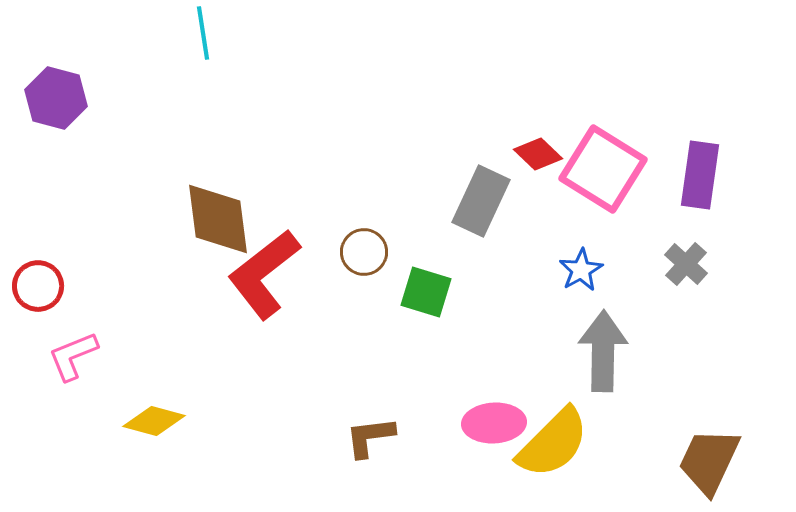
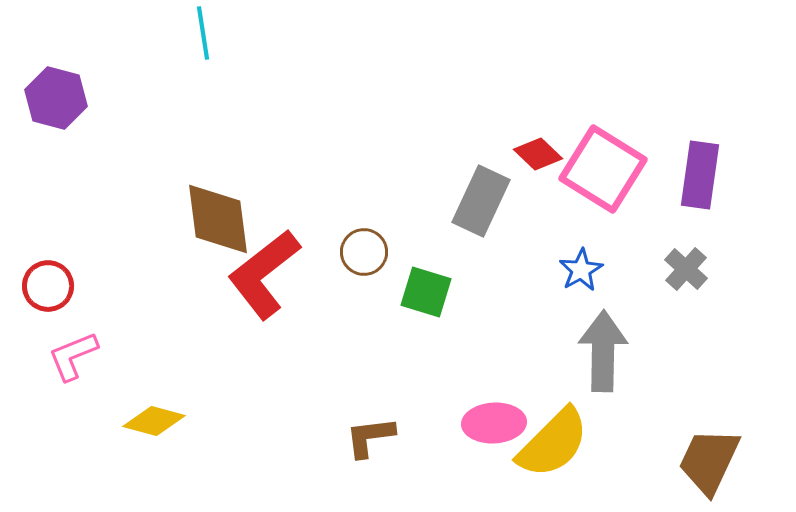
gray cross: moved 5 px down
red circle: moved 10 px right
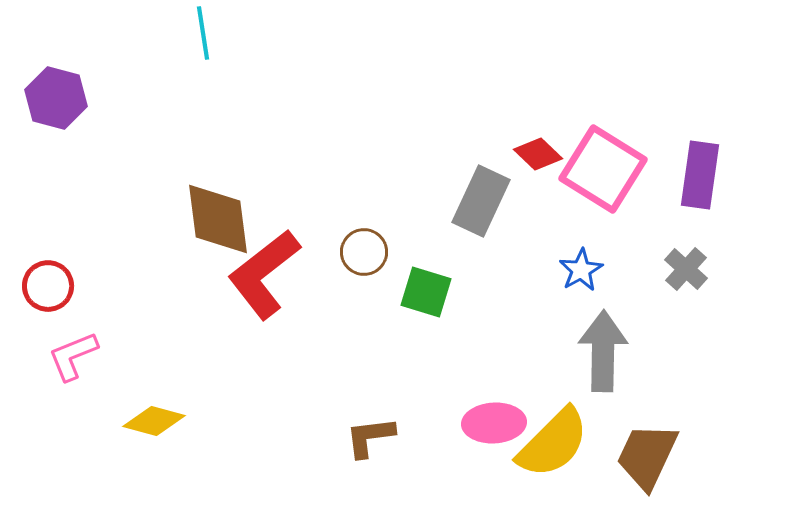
brown trapezoid: moved 62 px left, 5 px up
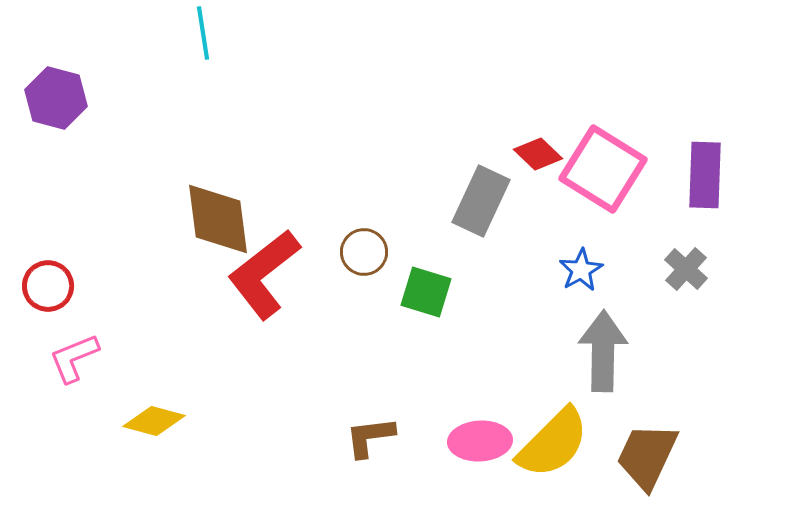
purple rectangle: moved 5 px right; rotated 6 degrees counterclockwise
pink L-shape: moved 1 px right, 2 px down
pink ellipse: moved 14 px left, 18 px down
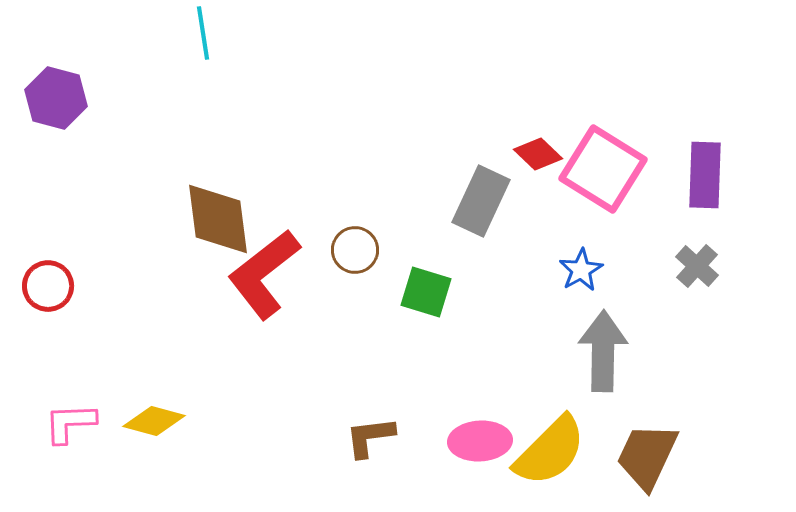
brown circle: moved 9 px left, 2 px up
gray cross: moved 11 px right, 3 px up
pink L-shape: moved 4 px left, 65 px down; rotated 20 degrees clockwise
yellow semicircle: moved 3 px left, 8 px down
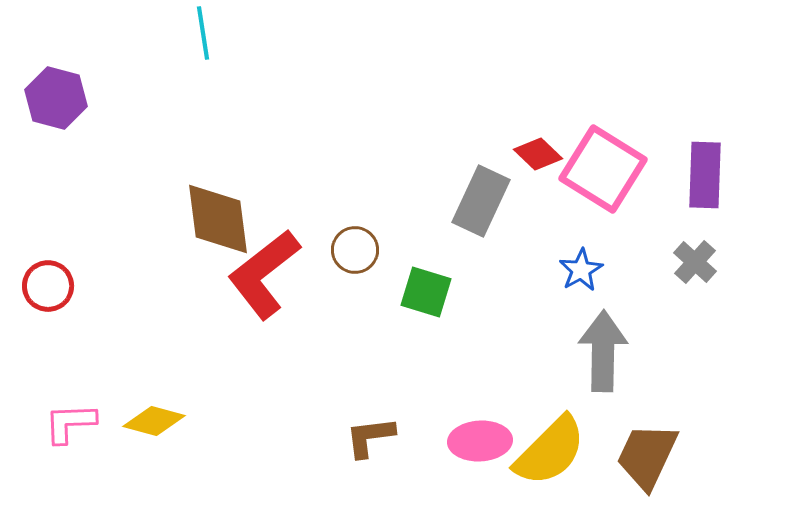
gray cross: moved 2 px left, 4 px up
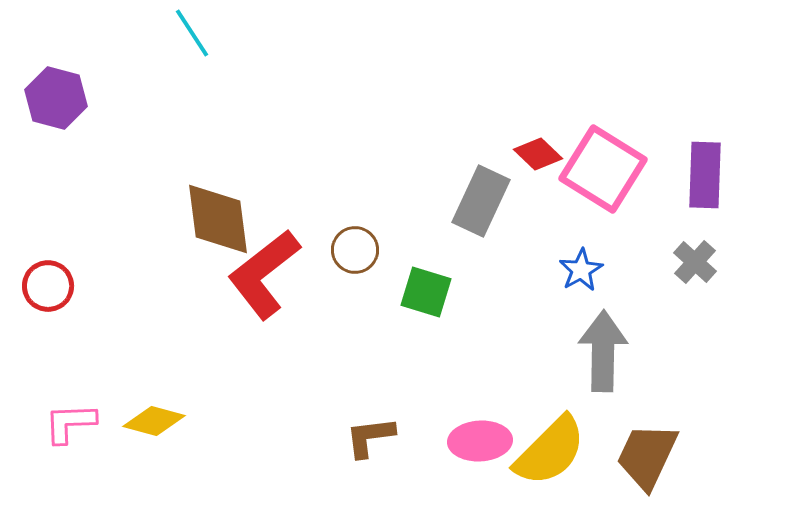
cyan line: moved 11 px left; rotated 24 degrees counterclockwise
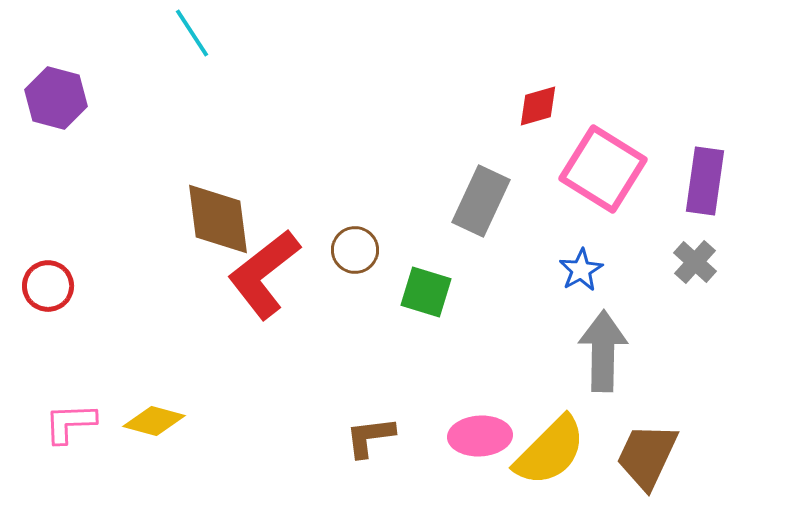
red diamond: moved 48 px up; rotated 60 degrees counterclockwise
purple rectangle: moved 6 px down; rotated 6 degrees clockwise
pink ellipse: moved 5 px up
